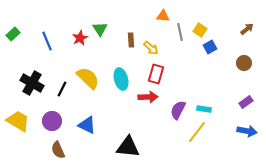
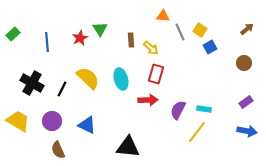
gray line: rotated 12 degrees counterclockwise
blue line: moved 1 px down; rotated 18 degrees clockwise
red arrow: moved 3 px down
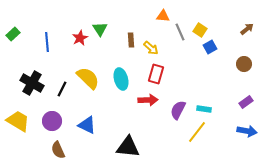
brown circle: moved 1 px down
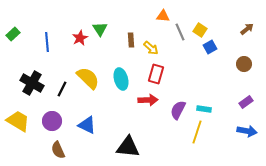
yellow line: rotated 20 degrees counterclockwise
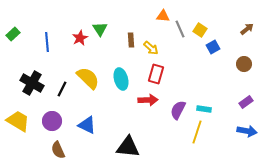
gray line: moved 3 px up
blue square: moved 3 px right
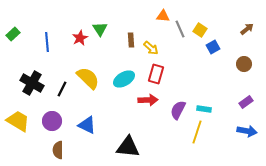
cyan ellipse: moved 3 px right; rotated 75 degrees clockwise
brown semicircle: rotated 24 degrees clockwise
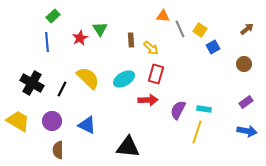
green rectangle: moved 40 px right, 18 px up
